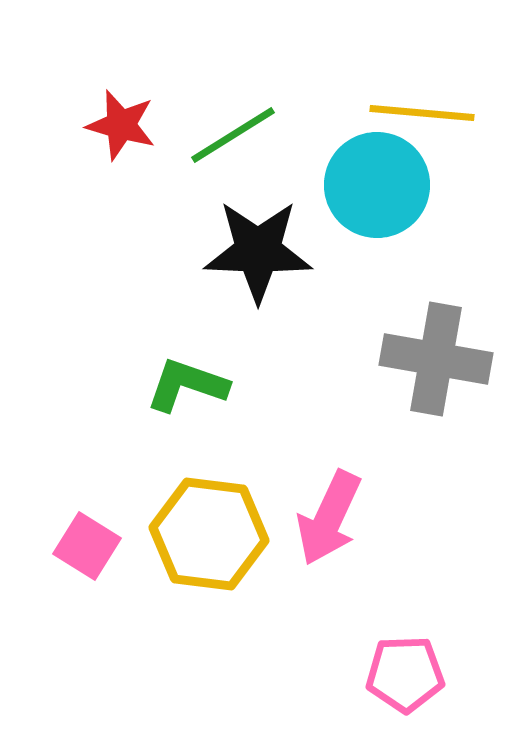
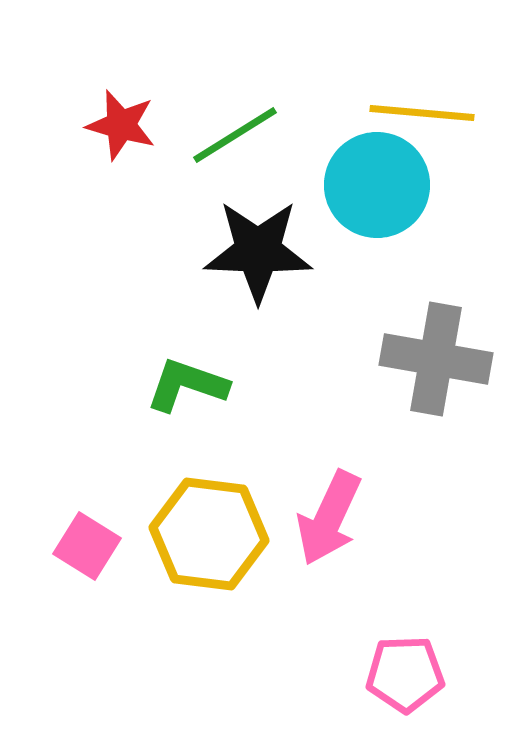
green line: moved 2 px right
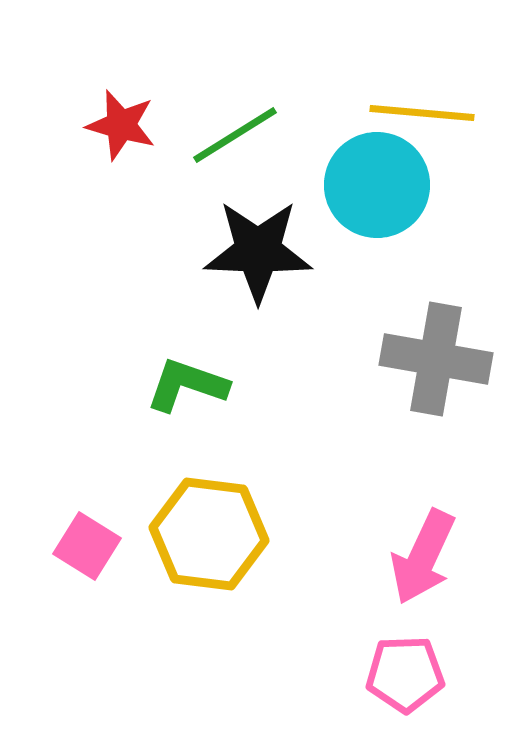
pink arrow: moved 94 px right, 39 px down
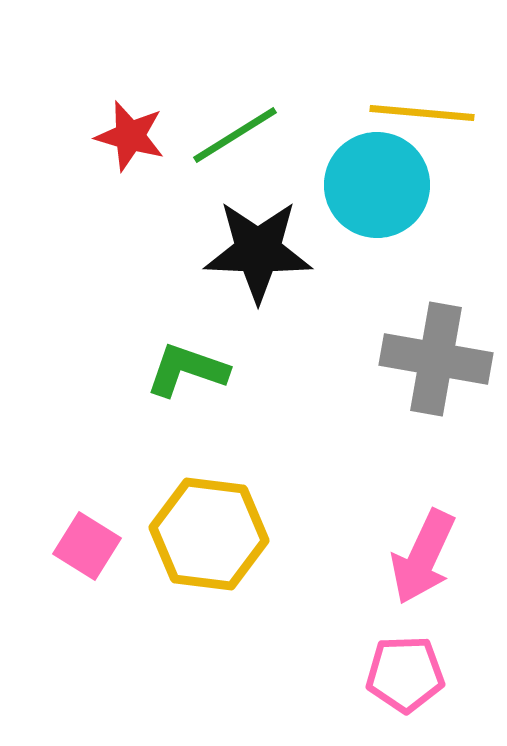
red star: moved 9 px right, 11 px down
green L-shape: moved 15 px up
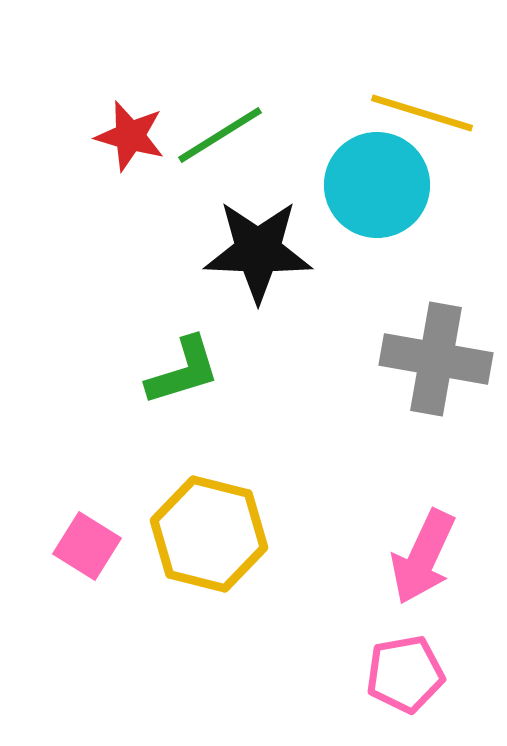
yellow line: rotated 12 degrees clockwise
green line: moved 15 px left
green L-shape: moved 4 px left, 1 px down; rotated 144 degrees clockwise
yellow hexagon: rotated 7 degrees clockwise
pink pentagon: rotated 8 degrees counterclockwise
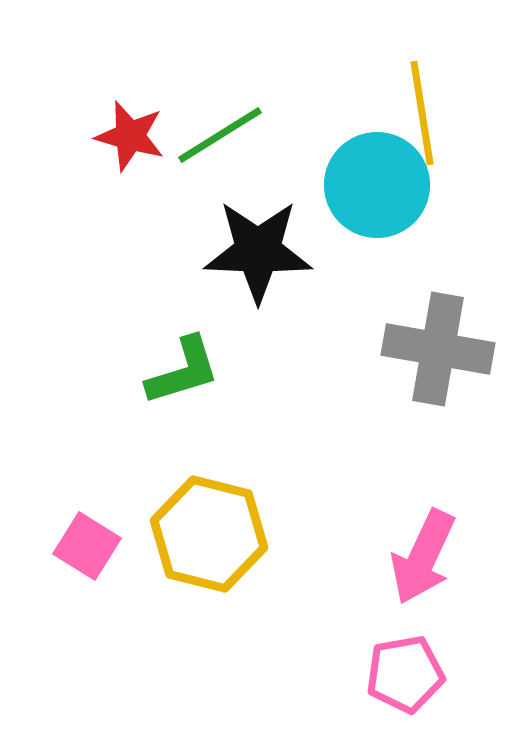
yellow line: rotated 64 degrees clockwise
gray cross: moved 2 px right, 10 px up
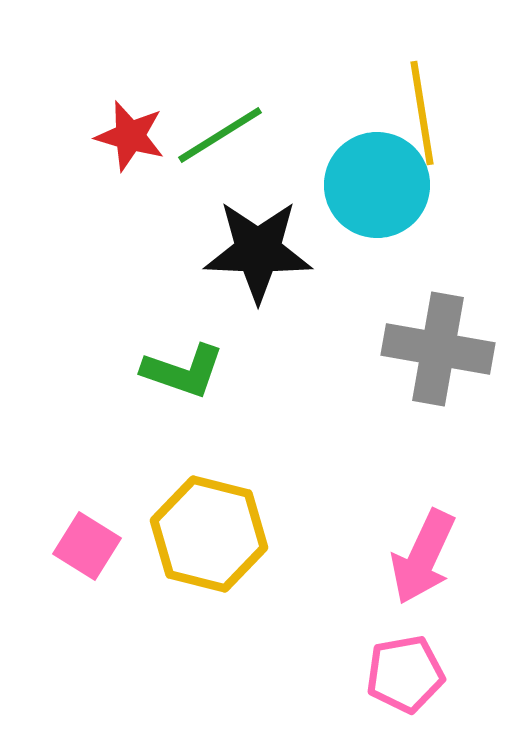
green L-shape: rotated 36 degrees clockwise
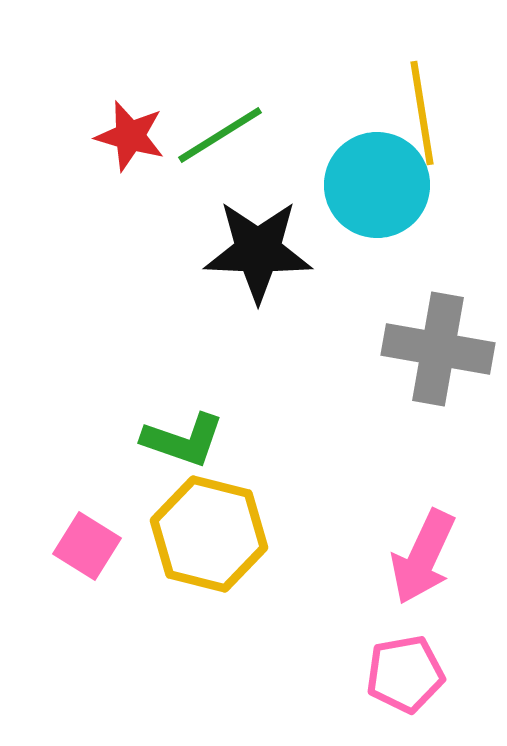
green L-shape: moved 69 px down
